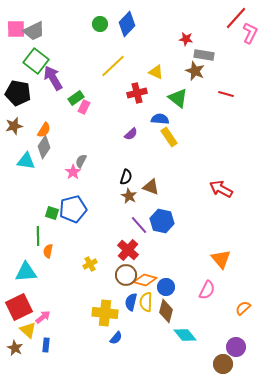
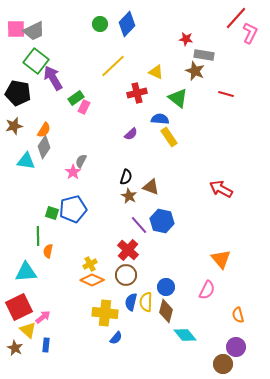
orange diamond at (145, 280): moved 53 px left; rotated 10 degrees clockwise
orange semicircle at (243, 308): moved 5 px left, 7 px down; rotated 63 degrees counterclockwise
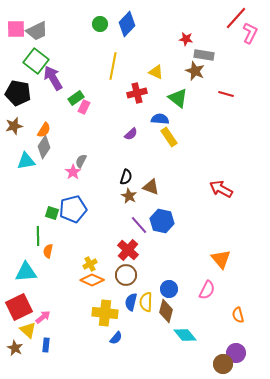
gray trapezoid at (34, 31): moved 3 px right
yellow line at (113, 66): rotated 36 degrees counterclockwise
cyan triangle at (26, 161): rotated 18 degrees counterclockwise
blue circle at (166, 287): moved 3 px right, 2 px down
purple circle at (236, 347): moved 6 px down
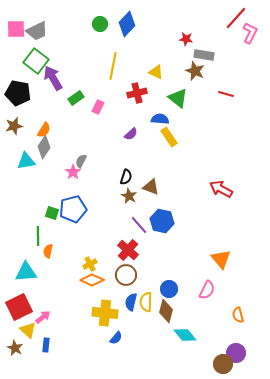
pink rectangle at (84, 107): moved 14 px right
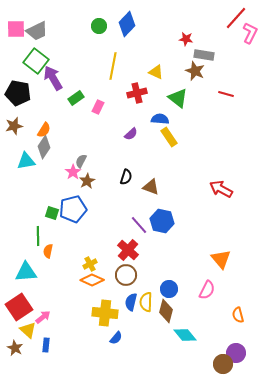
green circle at (100, 24): moved 1 px left, 2 px down
brown star at (129, 196): moved 42 px left, 15 px up; rotated 14 degrees clockwise
red square at (19, 307): rotated 8 degrees counterclockwise
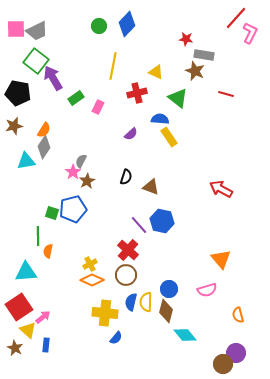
pink semicircle at (207, 290): rotated 48 degrees clockwise
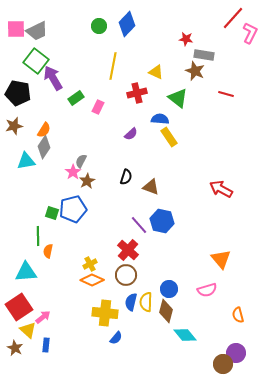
red line at (236, 18): moved 3 px left
